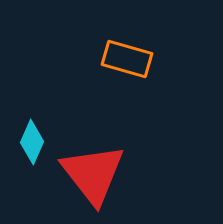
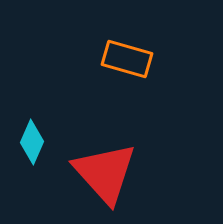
red triangle: moved 12 px right, 1 px up; rotated 4 degrees counterclockwise
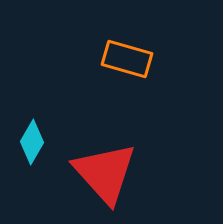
cyan diamond: rotated 6 degrees clockwise
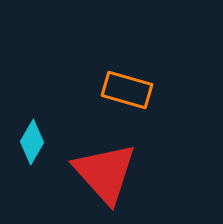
orange rectangle: moved 31 px down
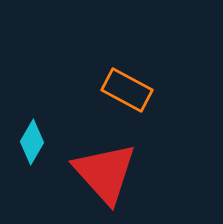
orange rectangle: rotated 12 degrees clockwise
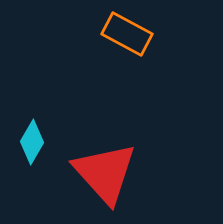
orange rectangle: moved 56 px up
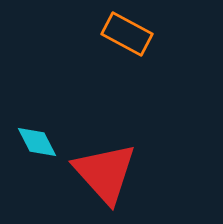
cyan diamond: moved 5 px right; rotated 57 degrees counterclockwise
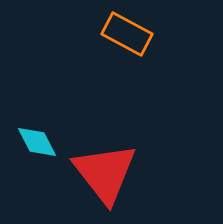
red triangle: rotated 4 degrees clockwise
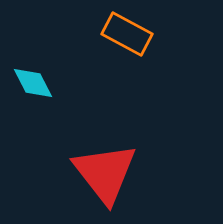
cyan diamond: moved 4 px left, 59 px up
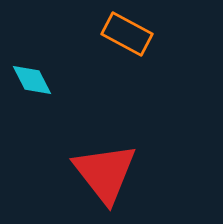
cyan diamond: moved 1 px left, 3 px up
